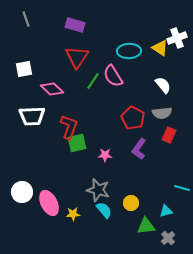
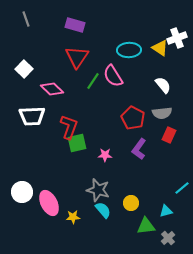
cyan ellipse: moved 1 px up
white square: rotated 36 degrees counterclockwise
cyan line: rotated 56 degrees counterclockwise
cyan semicircle: moved 1 px left
yellow star: moved 3 px down
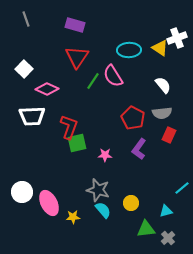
pink diamond: moved 5 px left; rotated 20 degrees counterclockwise
green triangle: moved 3 px down
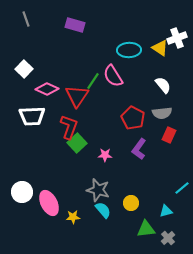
red triangle: moved 39 px down
green square: rotated 30 degrees counterclockwise
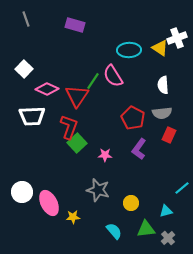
white semicircle: rotated 144 degrees counterclockwise
cyan semicircle: moved 11 px right, 21 px down
